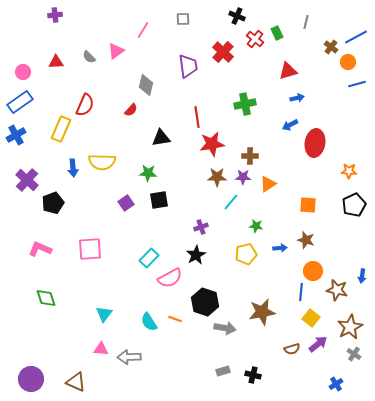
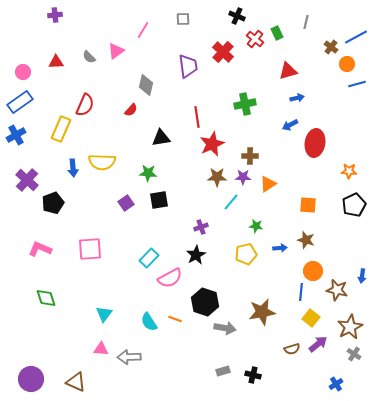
orange circle at (348, 62): moved 1 px left, 2 px down
red star at (212, 144): rotated 15 degrees counterclockwise
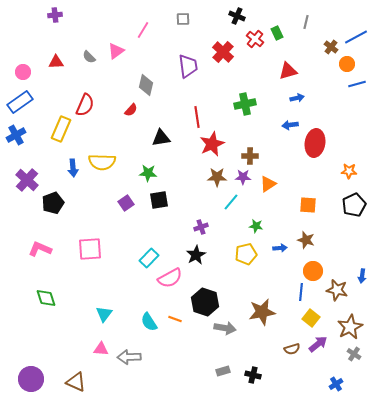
blue arrow at (290, 125): rotated 21 degrees clockwise
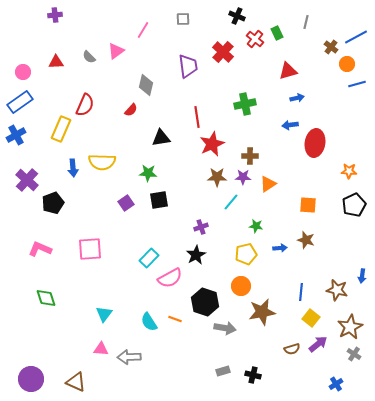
orange circle at (313, 271): moved 72 px left, 15 px down
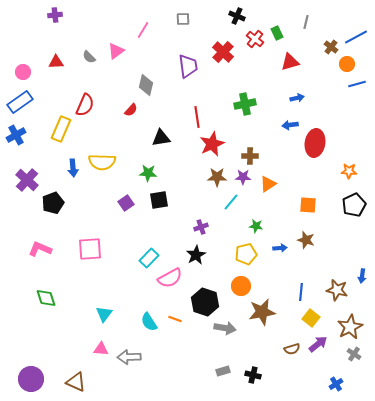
red triangle at (288, 71): moved 2 px right, 9 px up
